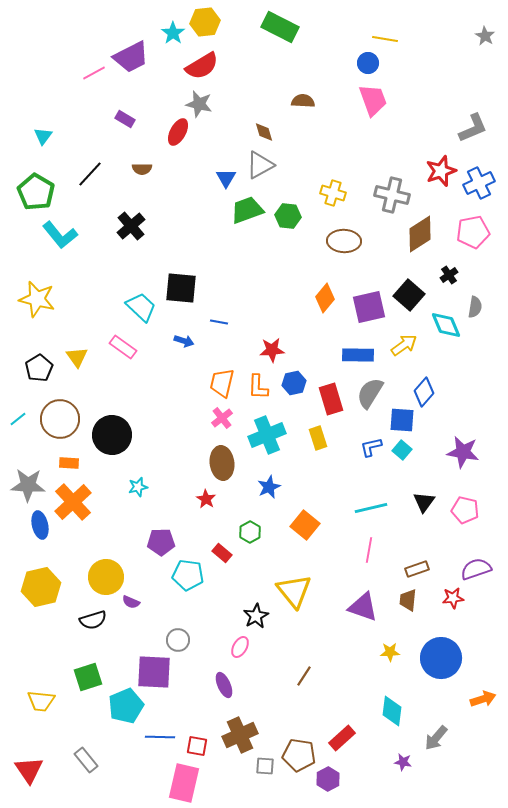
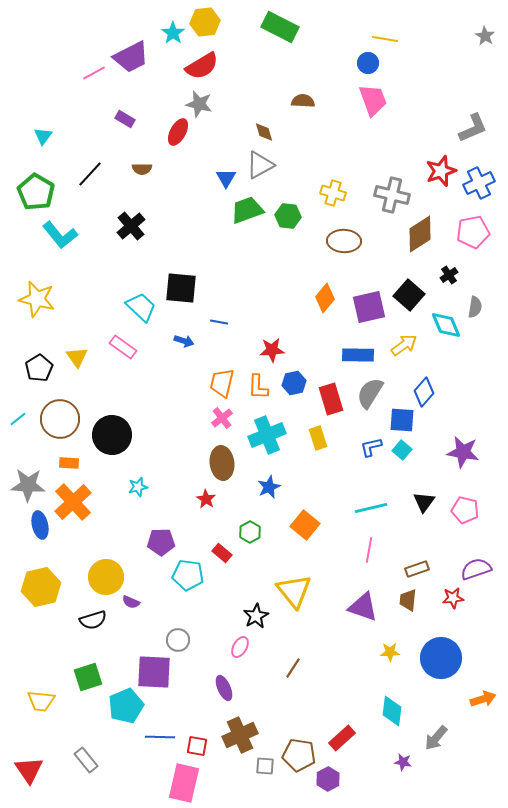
brown line at (304, 676): moved 11 px left, 8 px up
purple ellipse at (224, 685): moved 3 px down
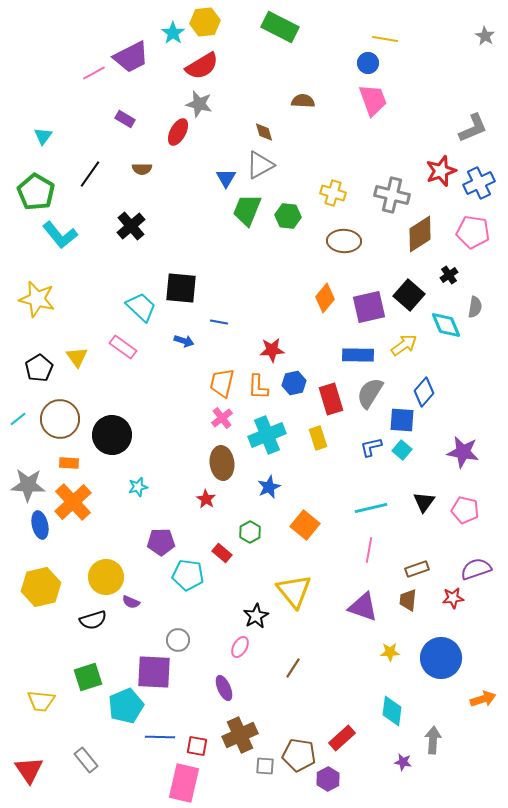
black line at (90, 174): rotated 8 degrees counterclockwise
green trapezoid at (247, 210): rotated 48 degrees counterclockwise
pink pentagon at (473, 232): rotated 20 degrees clockwise
gray arrow at (436, 738): moved 3 px left, 2 px down; rotated 144 degrees clockwise
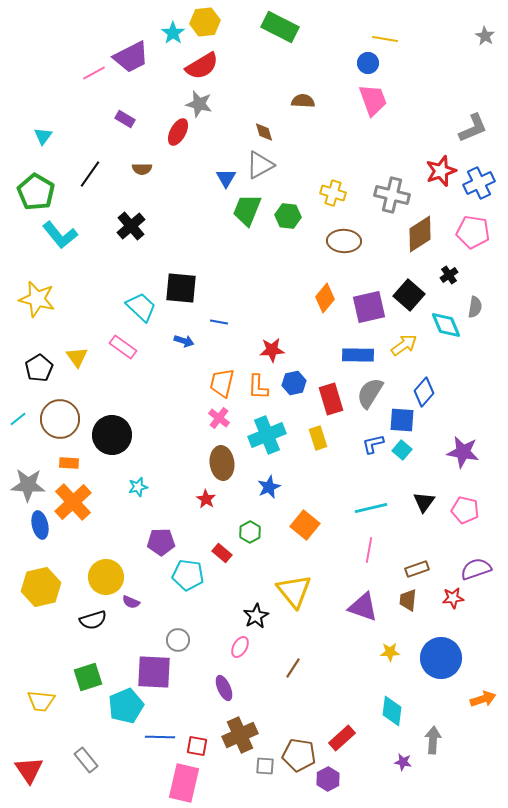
pink cross at (222, 418): moved 3 px left; rotated 15 degrees counterclockwise
blue L-shape at (371, 447): moved 2 px right, 3 px up
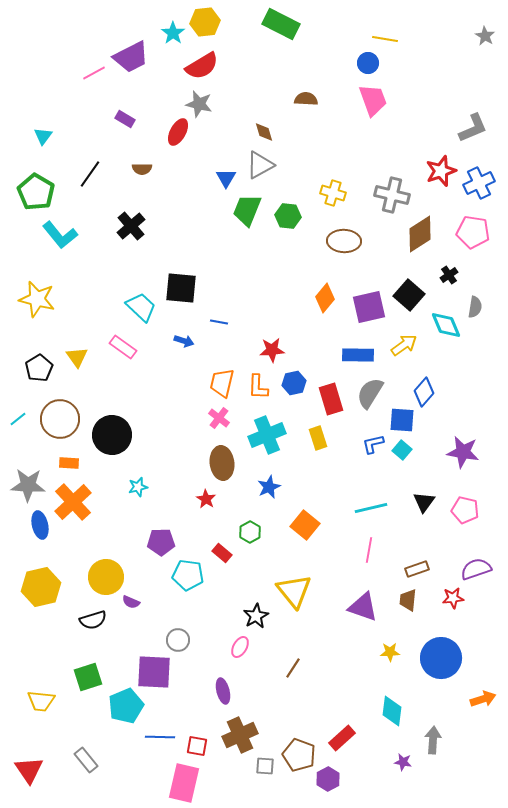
green rectangle at (280, 27): moved 1 px right, 3 px up
brown semicircle at (303, 101): moved 3 px right, 2 px up
purple ellipse at (224, 688): moved 1 px left, 3 px down; rotated 10 degrees clockwise
brown pentagon at (299, 755): rotated 12 degrees clockwise
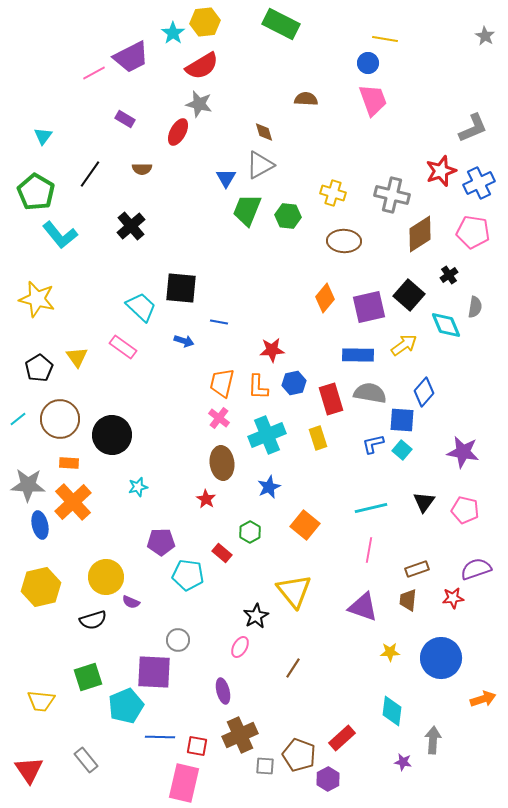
gray semicircle at (370, 393): rotated 68 degrees clockwise
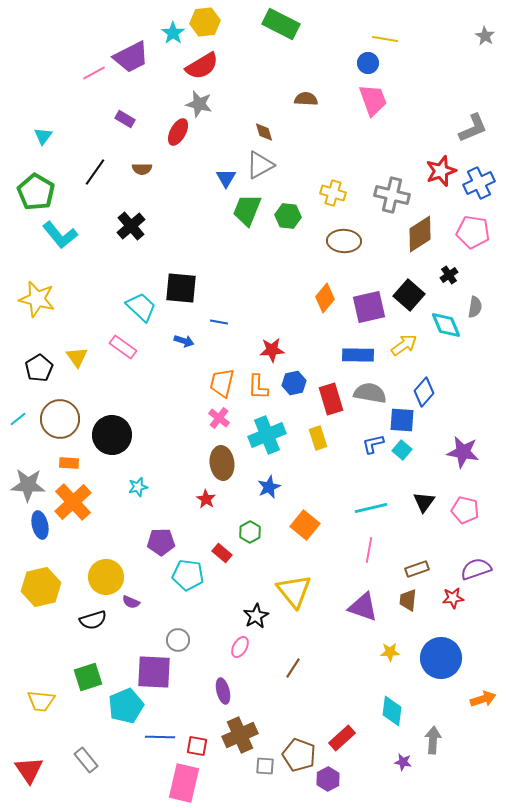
black line at (90, 174): moved 5 px right, 2 px up
